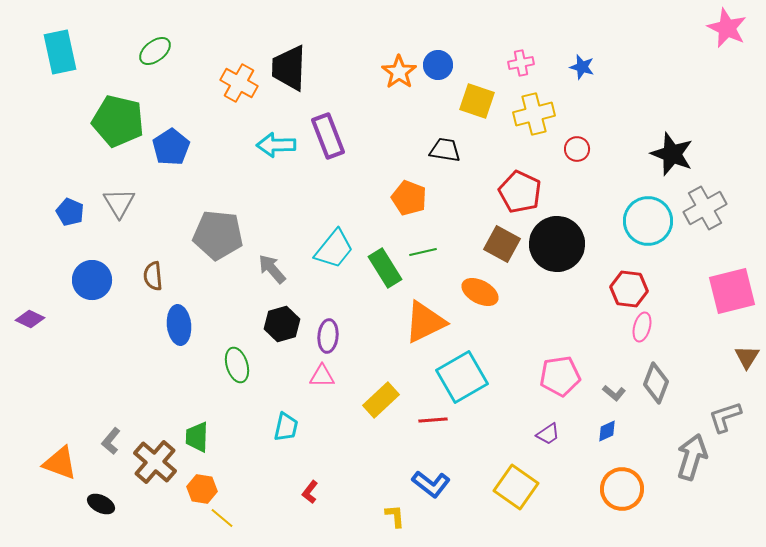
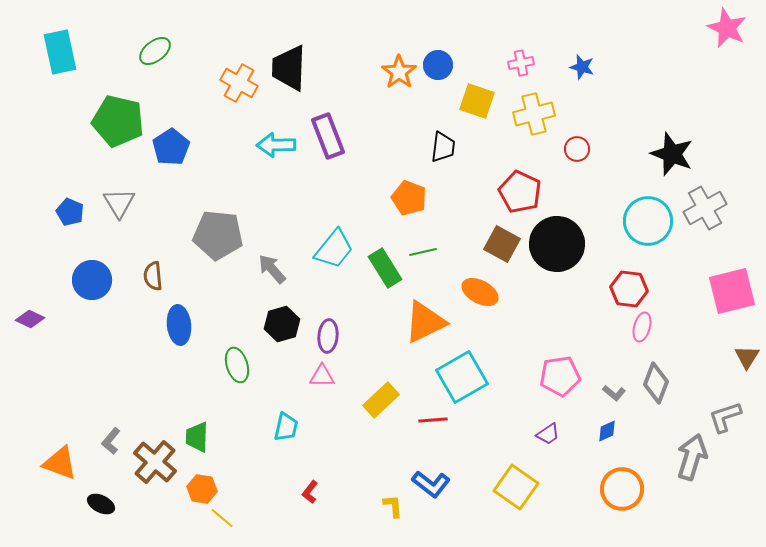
black trapezoid at (445, 150): moved 2 px left, 3 px up; rotated 88 degrees clockwise
yellow L-shape at (395, 516): moved 2 px left, 10 px up
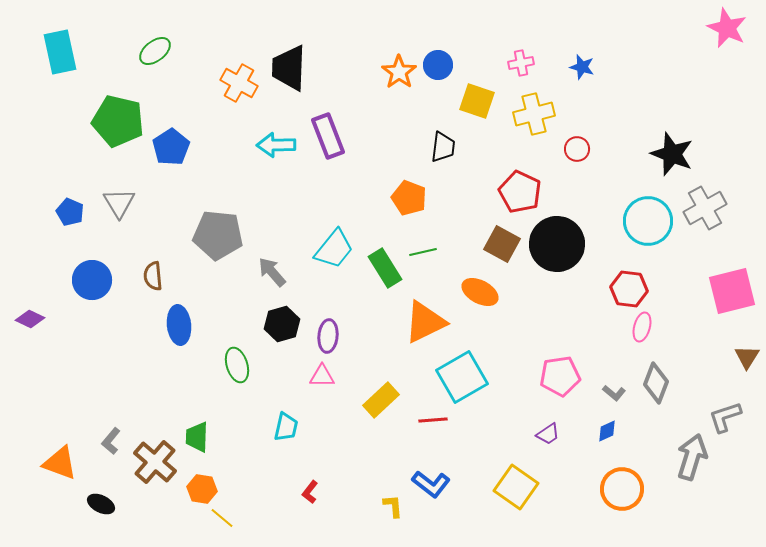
gray arrow at (272, 269): moved 3 px down
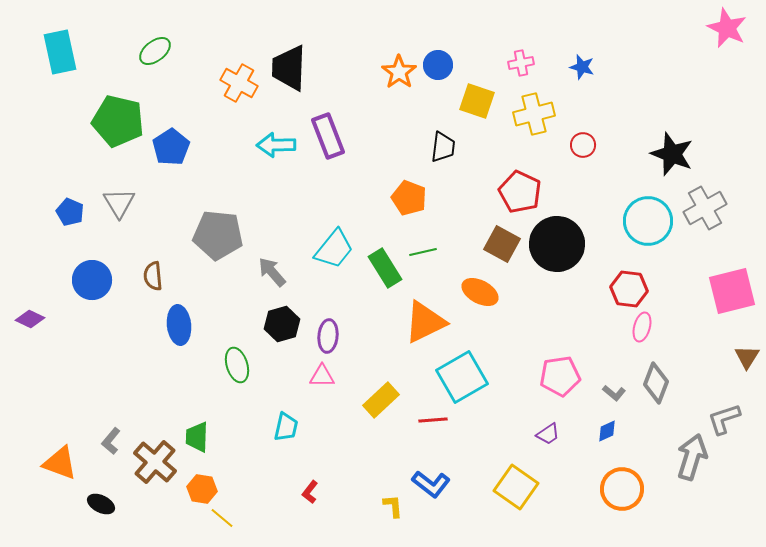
red circle at (577, 149): moved 6 px right, 4 px up
gray L-shape at (725, 417): moved 1 px left, 2 px down
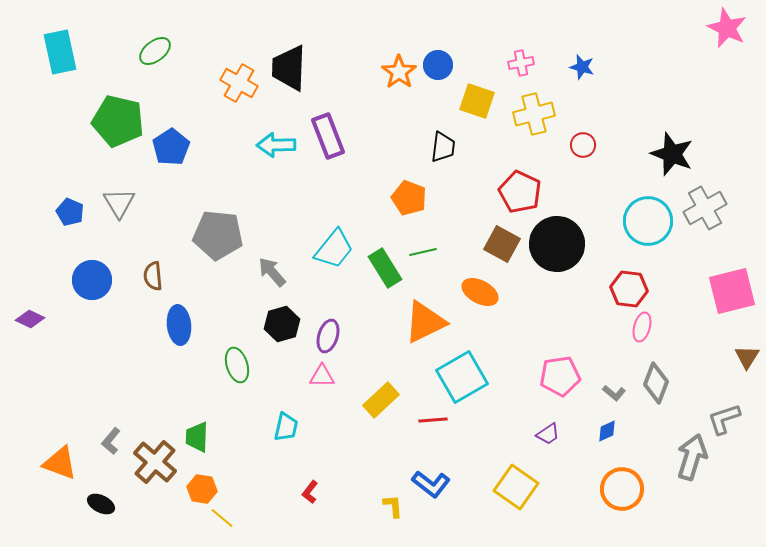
purple ellipse at (328, 336): rotated 12 degrees clockwise
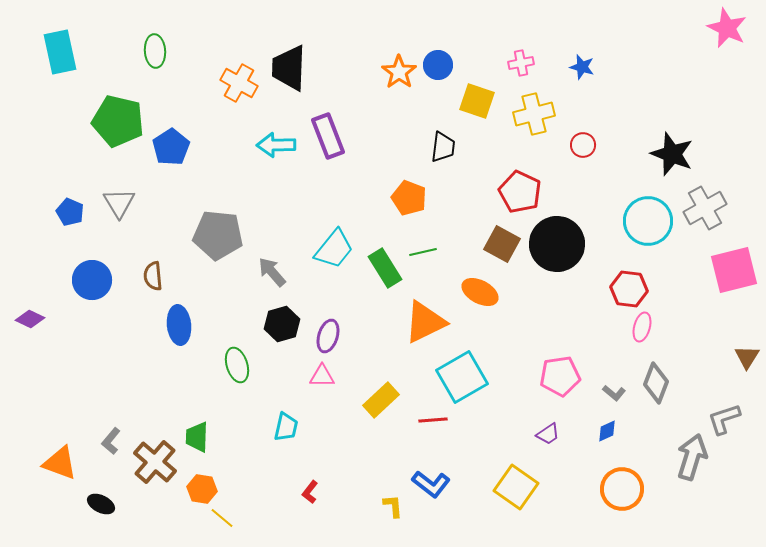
green ellipse at (155, 51): rotated 56 degrees counterclockwise
pink square at (732, 291): moved 2 px right, 21 px up
